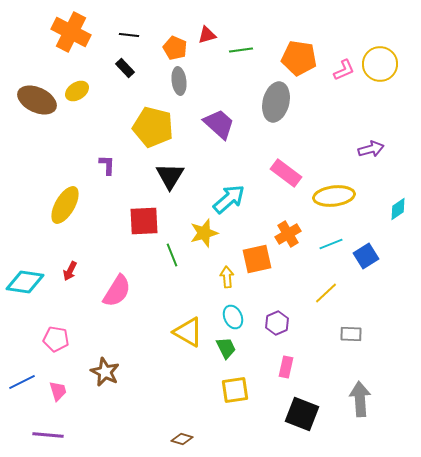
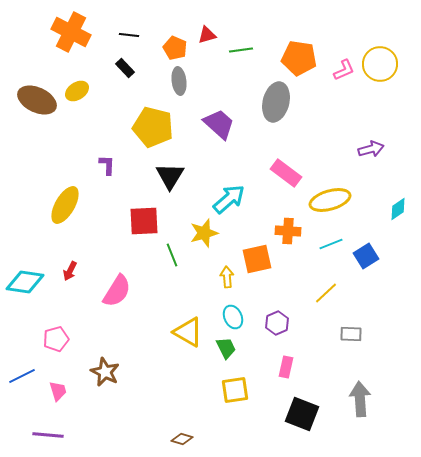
yellow ellipse at (334, 196): moved 4 px left, 4 px down; rotated 9 degrees counterclockwise
orange cross at (288, 234): moved 3 px up; rotated 35 degrees clockwise
pink pentagon at (56, 339): rotated 25 degrees counterclockwise
blue line at (22, 382): moved 6 px up
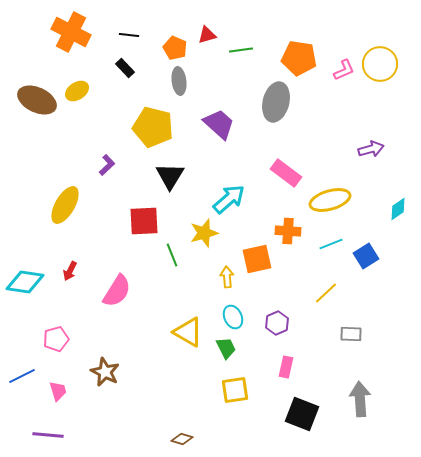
purple L-shape at (107, 165): rotated 45 degrees clockwise
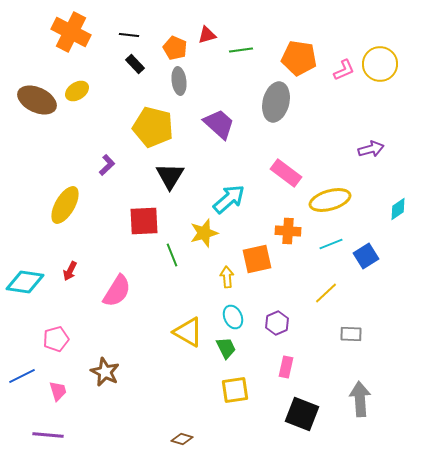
black rectangle at (125, 68): moved 10 px right, 4 px up
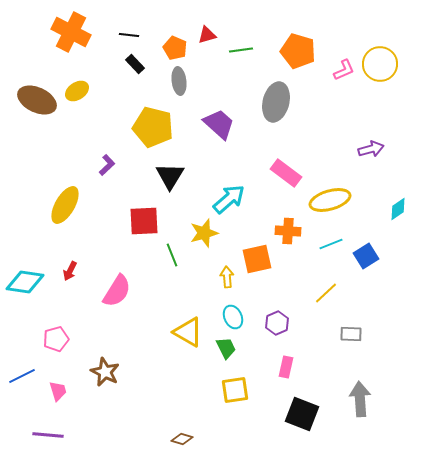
orange pentagon at (299, 58): moved 1 px left, 7 px up; rotated 8 degrees clockwise
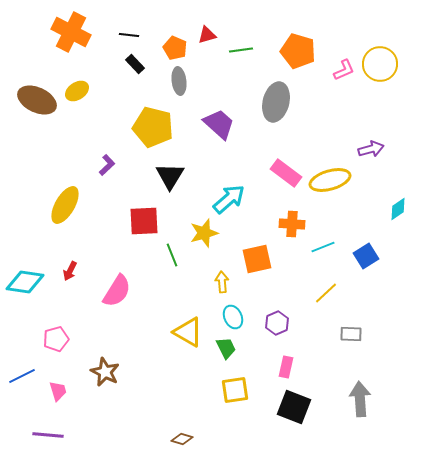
yellow ellipse at (330, 200): moved 20 px up
orange cross at (288, 231): moved 4 px right, 7 px up
cyan line at (331, 244): moved 8 px left, 3 px down
yellow arrow at (227, 277): moved 5 px left, 5 px down
black square at (302, 414): moved 8 px left, 7 px up
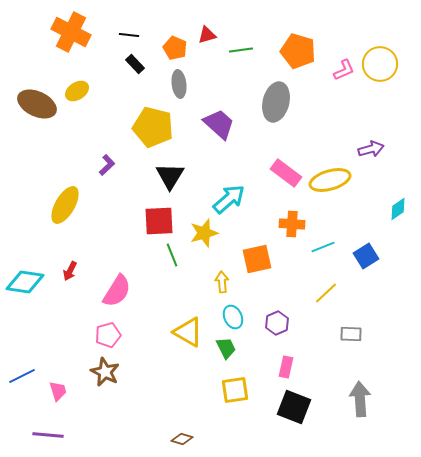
gray ellipse at (179, 81): moved 3 px down
brown ellipse at (37, 100): moved 4 px down
red square at (144, 221): moved 15 px right
pink pentagon at (56, 339): moved 52 px right, 4 px up
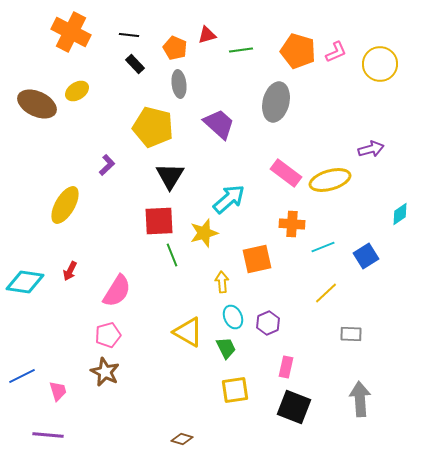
pink L-shape at (344, 70): moved 8 px left, 18 px up
cyan diamond at (398, 209): moved 2 px right, 5 px down
purple hexagon at (277, 323): moved 9 px left
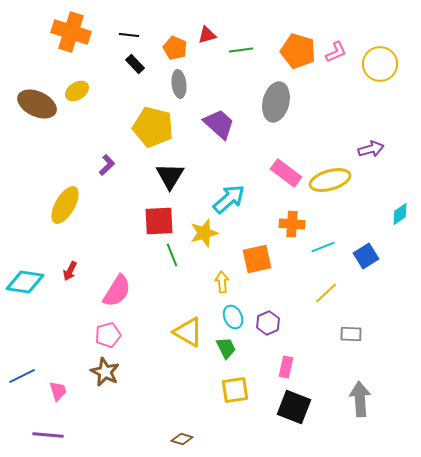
orange cross at (71, 32): rotated 9 degrees counterclockwise
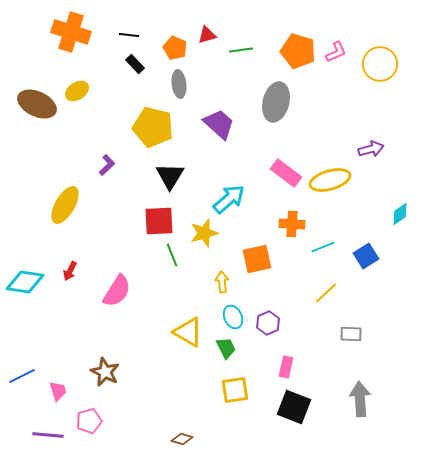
pink pentagon at (108, 335): moved 19 px left, 86 px down
